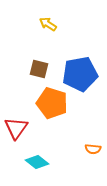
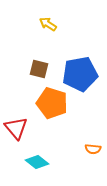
red triangle: rotated 15 degrees counterclockwise
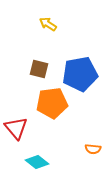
orange pentagon: rotated 24 degrees counterclockwise
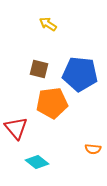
blue pentagon: rotated 16 degrees clockwise
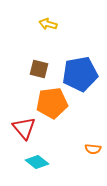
yellow arrow: rotated 18 degrees counterclockwise
blue pentagon: rotated 16 degrees counterclockwise
red triangle: moved 8 px right
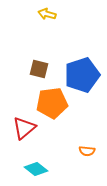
yellow arrow: moved 1 px left, 10 px up
blue pentagon: moved 2 px right, 1 px down; rotated 8 degrees counterclockwise
red triangle: rotated 30 degrees clockwise
orange semicircle: moved 6 px left, 2 px down
cyan diamond: moved 1 px left, 7 px down
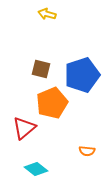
brown square: moved 2 px right
orange pentagon: rotated 16 degrees counterclockwise
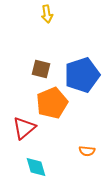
yellow arrow: rotated 114 degrees counterclockwise
cyan diamond: moved 2 px up; rotated 35 degrees clockwise
